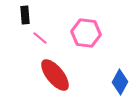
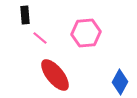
pink hexagon: rotated 12 degrees counterclockwise
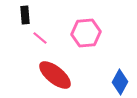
red ellipse: rotated 12 degrees counterclockwise
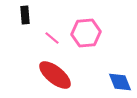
pink line: moved 12 px right
blue diamond: rotated 50 degrees counterclockwise
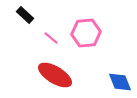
black rectangle: rotated 42 degrees counterclockwise
pink line: moved 1 px left
red ellipse: rotated 8 degrees counterclockwise
